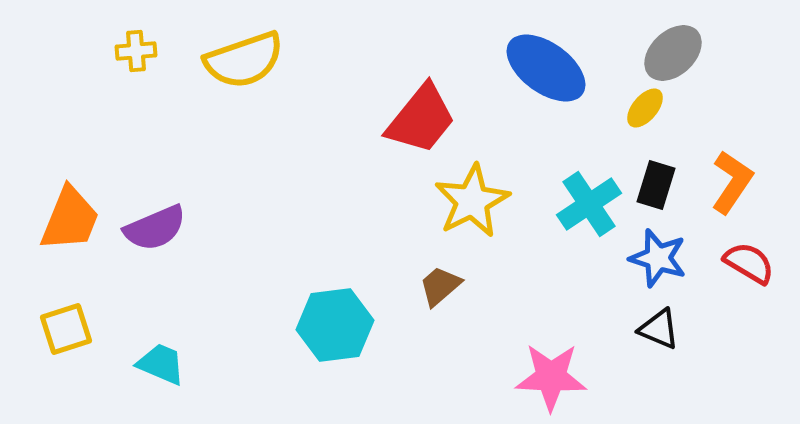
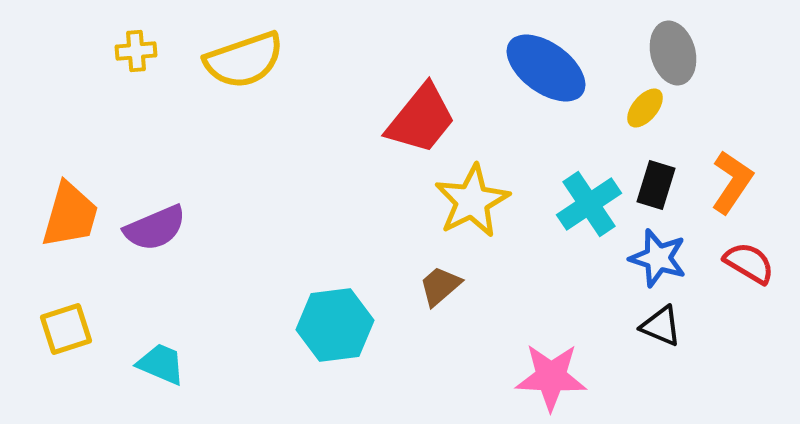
gray ellipse: rotated 62 degrees counterclockwise
orange trapezoid: moved 4 px up; rotated 6 degrees counterclockwise
black triangle: moved 2 px right, 3 px up
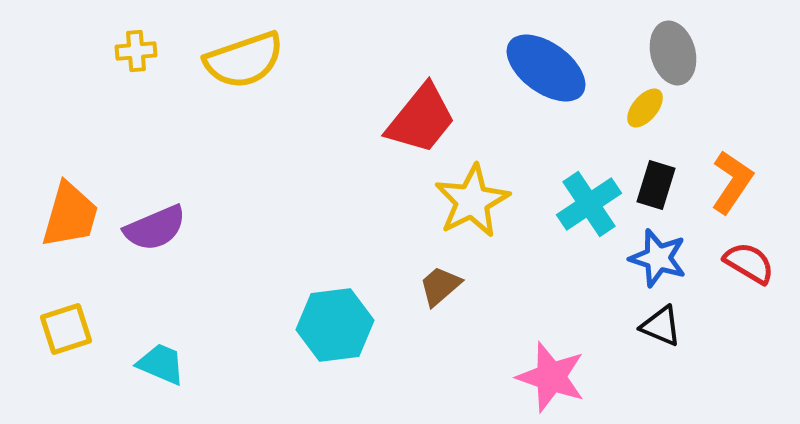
pink star: rotated 16 degrees clockwise
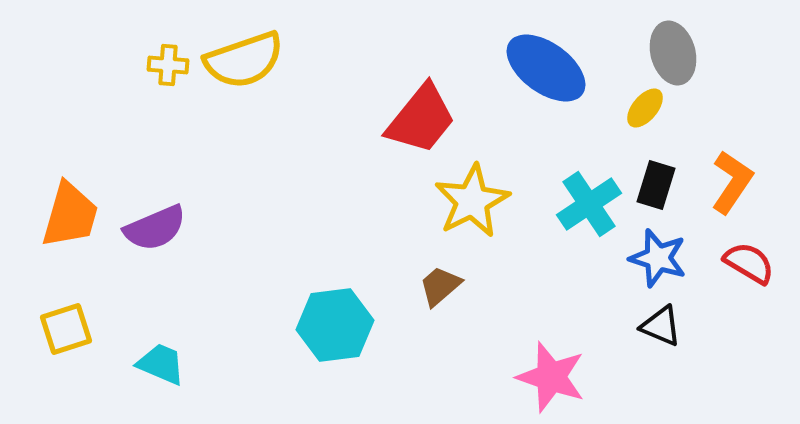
yellow cross: moved 32 px right, 14 px down; rotated 9 degrees clockwise
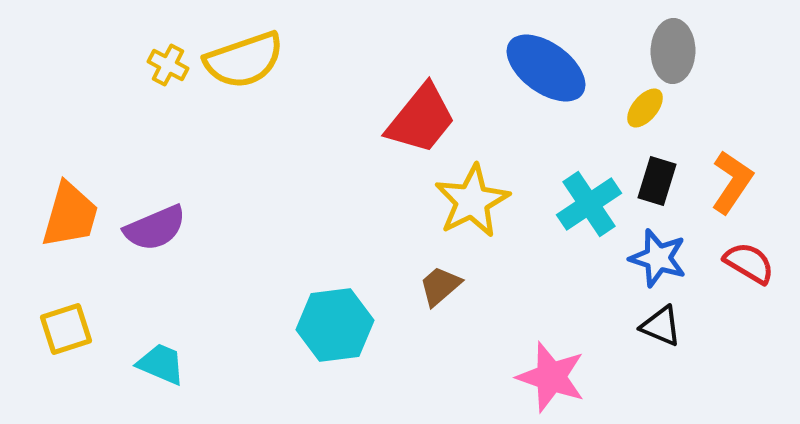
gray ellipse: moved 2 px up; rotated 16 degrees clockwise
yellow cross: rotated 24 degrees clockwise
black rectangle: moved 1 px right, 4 px up
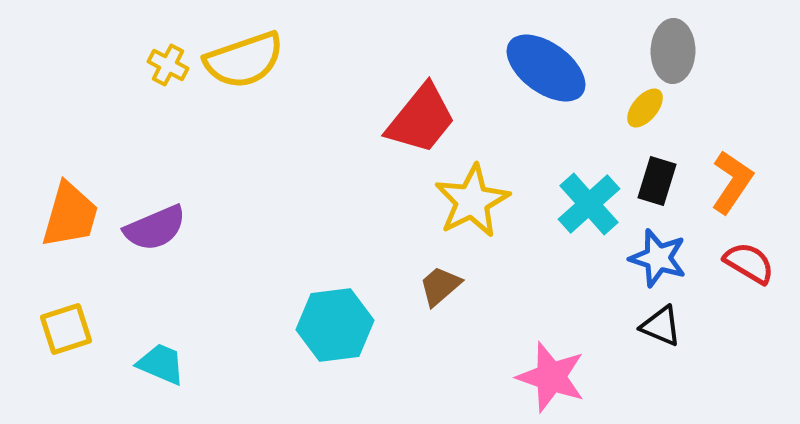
cyan cross: rotated 8 degrees counterclockwise
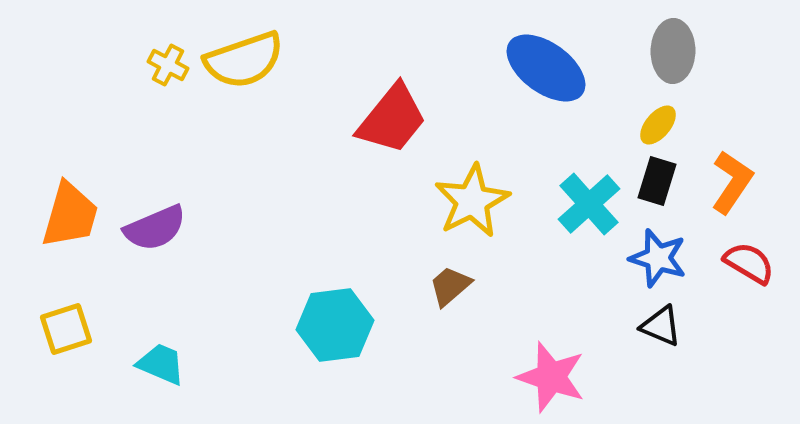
yellow ellipse: moved 13 px right, 17 px down
red trapezoid: moved 29 px left
brown trapezoid: moved 10 px right
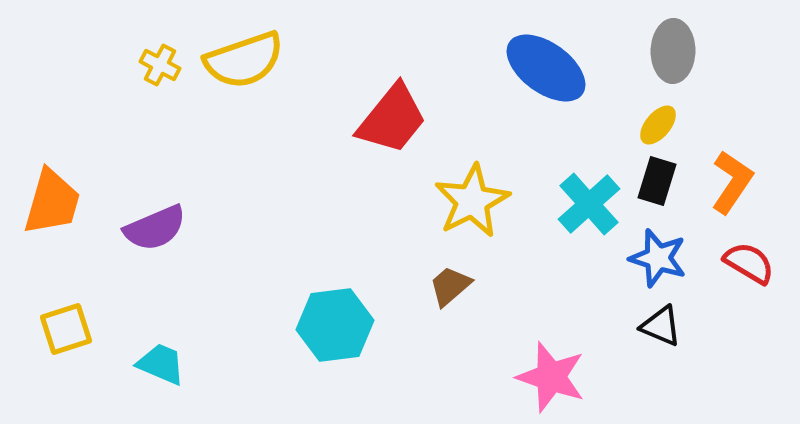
yellow cross: moved 8 px left
orange trapezoid: moved 18 px left, 13 px up
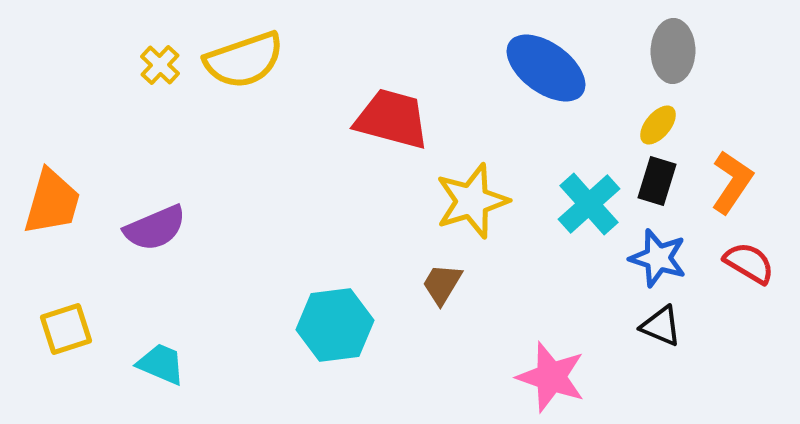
yellow cross: rotated 15 degrees clockwise
red trapezoid: rotated 114 degrees counterclockwise
yellow star: rotated 10 degrees clockwise
brown trapezoid: moved 8 px left, 2 px up; rotated 18 degrees counterclockwise
